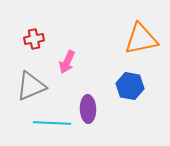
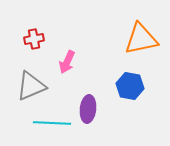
purple ellipse: rotated 8 degrees clockwise
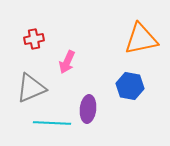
gray triangle: moved 2 px down
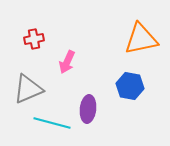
gray triangle: moved 3 px left, 1 px down
cyan line: rotated 12 degrees clockwise
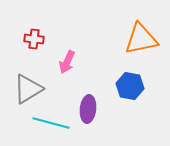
red cross: rotated 18 degrees clockwise
gray triangle: rotated 8 degrees counterclockwise
cyan line: moved 1 px left
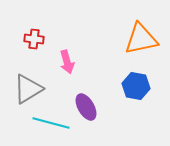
pink arrow: rotated 40 degrees counterclockwise
blue hexagon: moved 6 px right
purple ellipse: moved 2 px left, 2 px up; rotated 36 degrees counterclockwise
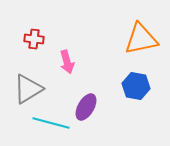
purple ellipse: rotated 60 degrees clockwise
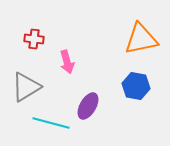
gray triangle: moved 2 px left, 2 px up
purple ellipse: moved 2 px right, 1 px up
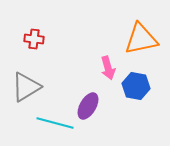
pink arrow: moved 41 px right, 6 px down
cyan line: moved 4 px right
